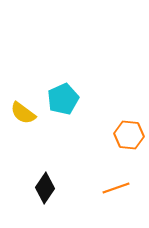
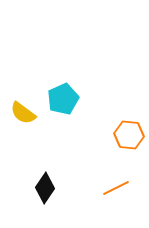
orange line: rotated 8 degrees counterclockwise
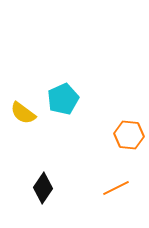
black diamond: moved 2 px left
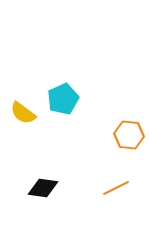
black diamond: rotated 64 degrees clockwise
